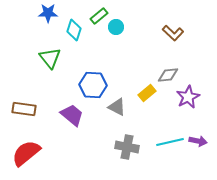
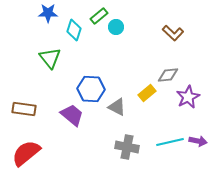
blue hexagon: moved 2 px left, 4 px down
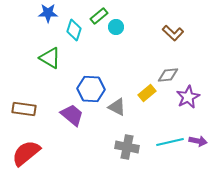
green triangle: rotated 20 degrees counterclockwise
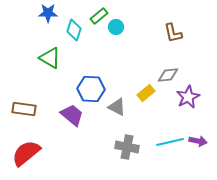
brown L-shape: rotated 35 degrees clockwise
yellow rectangle: moved 1 px left
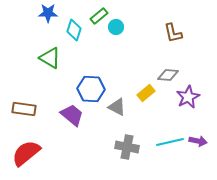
gray diamond: rotated 10 degrees clockwise
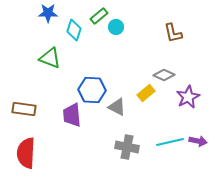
green triangle: rotated 10 degrees counterclockwise
gray diamond: moved 4 px left; rotated 20 degrees clockwise
blue hexagon: moved 1 px right, 1 px down
purple trapezoid: rotated 135 degrees counterclockwise
red semicircle: rotated 48 degrees counterclockwise
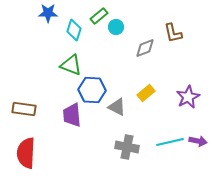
green triangle: moved 21 px right, 7 px down
gray diamond: moved 19 px left, 27 px up; rotated 45 degrees counterclockwise
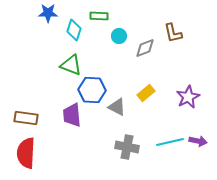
green rectangle: rotated 42 degrees clockwise
cyan circle: moved 3 px right, 9 px down
brown rectangle: moved 2 px right, 9 px down
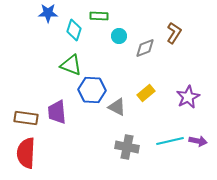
brown L-shape: moved 1 px right; rotated 135 degrees counterclockwise
purple trapezoid: moved 15 px left, 3 px up
cyan line: moved 1 px up
